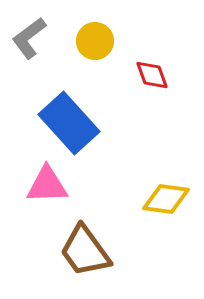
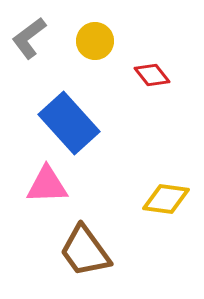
red diamond: rotated 18 degrees counterclockwise
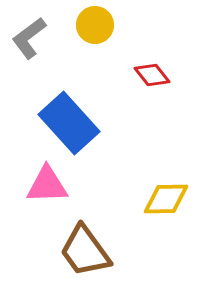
yellow circle: moved 16 px up
yellow diamond: rotated 9 degrees counterclockwise
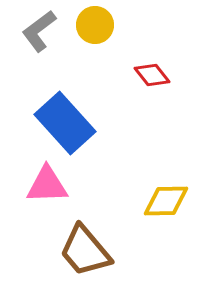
gray L-shape: moved 10 px right, 7 px up
blue rectangle: moved 4 px left
yellow diamond: moved 2 px down
brown trapezoid: rotated 4 degrees counterclockwise
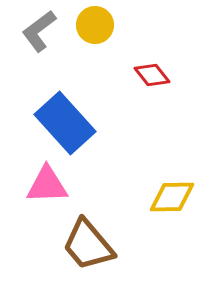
yellow diamond: moved 6 px right, 4 px up
brown trapezoid: moved 3 px right, 6 px up
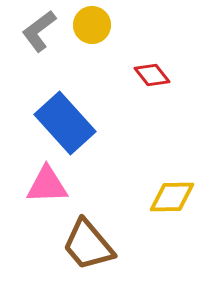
yellow circle: moved 3 px left
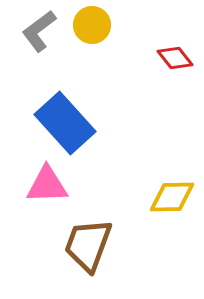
red diamond: moved 23 px right, 17 px up
brown trapezoid: rotated 60 degrees clockwise
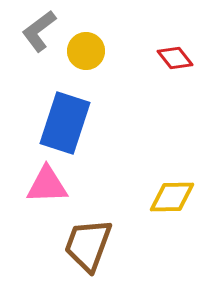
yellow circle: moved 6 px left, 26 px down
blue rectangle: rotated 60 degrees clockwise
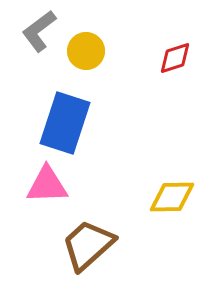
red diamond: rotated 69 degrees counterclockwise
brown trapezoid: rotated 28 degrees clockwise
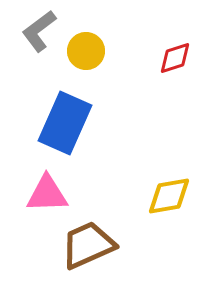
blue rectangle: rotated 6 degrees clockwise
pink triangle: moved 9 px down
yellow diamond: moved 3 px left, 1 px up; rotated 9 degrees counterclockwise
brown trapezoid: rotated 18 degrees clockwise
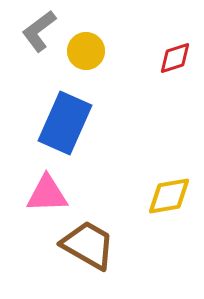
brown trapezoid: rotated 54 degrees clockwise
